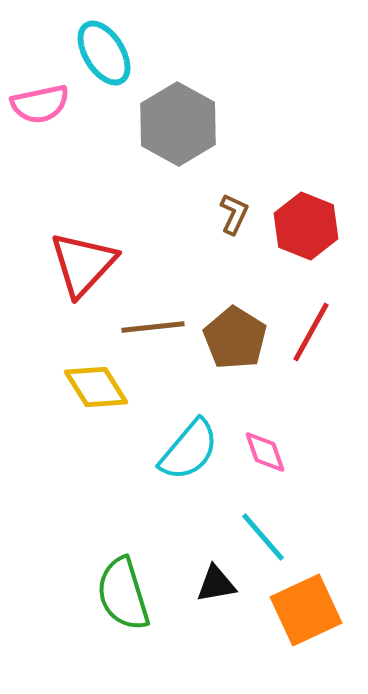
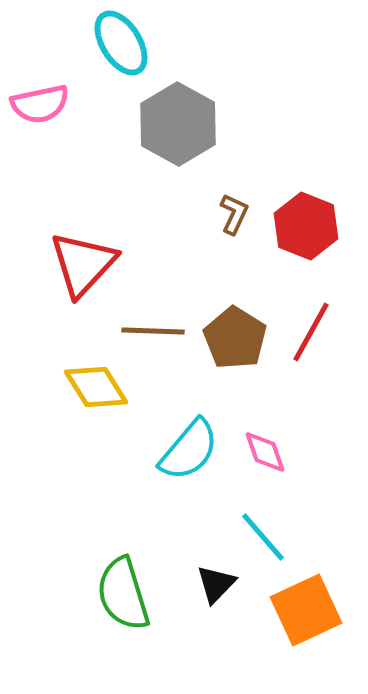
cyan ellipse: moved 17 px right, 10 px up
brown line: moved 4 px down; rotated 8 degrees clockwise
black triangle: rotated 36 degrees counterclockwise
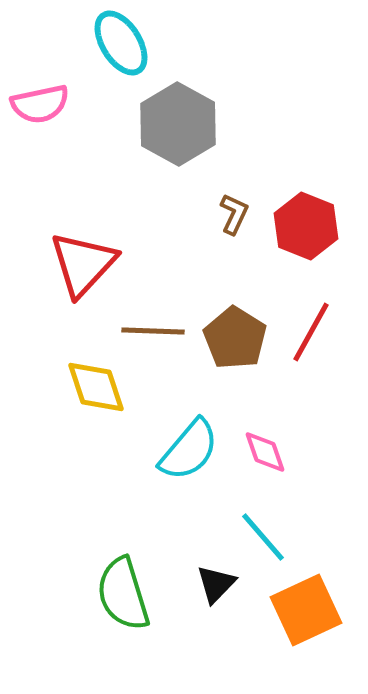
yellow diamond: rotated 14 degrees clockwise
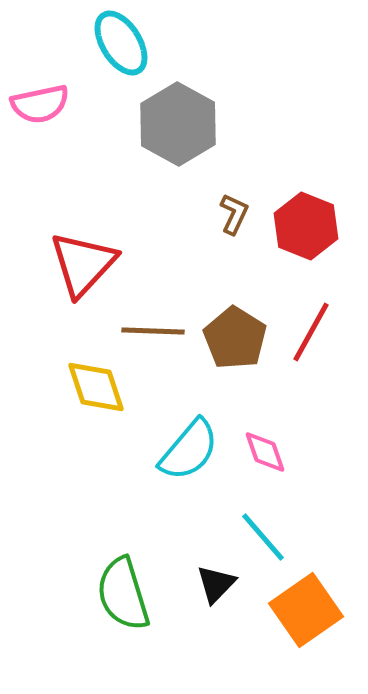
orange square: rotated 10 degrees counterclockwise
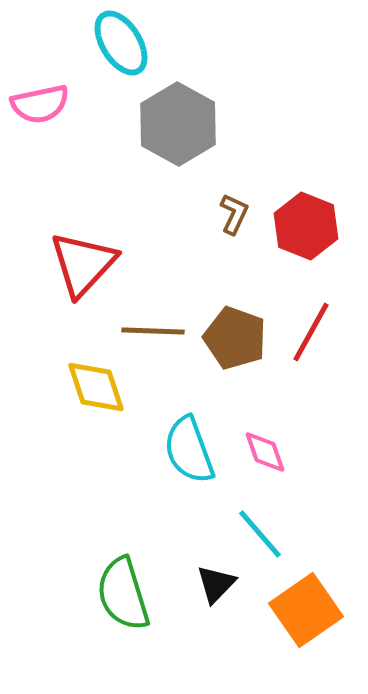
brown pentagon: rotated 12 degrees counterclockwise
cyan semicircle: rotated 120 degrees clockwise
cyan line: moved 3 px left, 3 px up
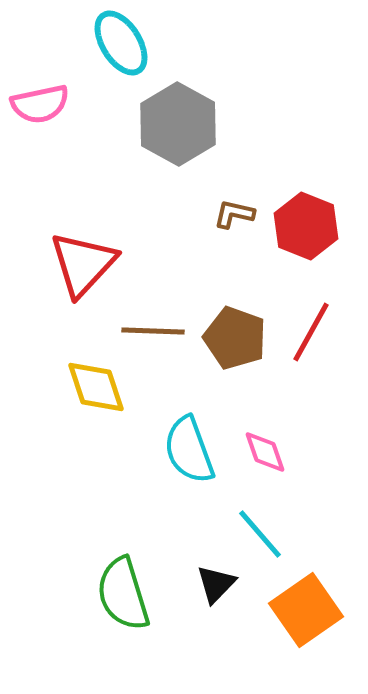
brown L-shape: rotated 102 degrees counterclockwise
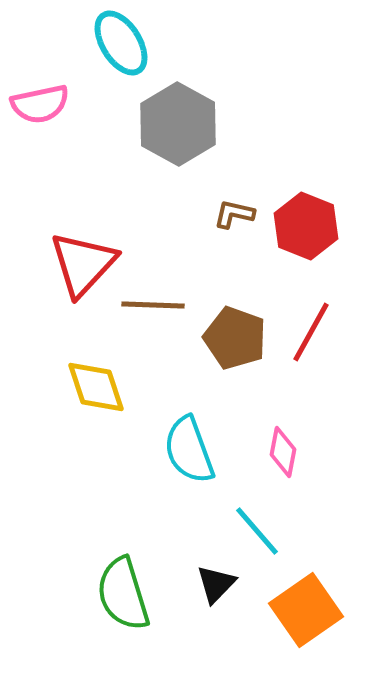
brown line: moved 26 px up
pink diamond: moved 18 px right; rotated 30 degrees clockwise
cyan line: moved 3 px left, 3 px up
